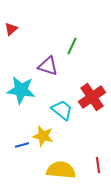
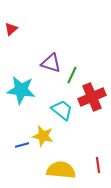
green line: moved 29 px down
purple triangle: moved 3 px right, 3 px up
red cross: rotated 12 degrees clockwise
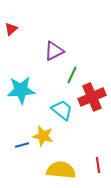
purple triangle: moved 3 px right, 12 px up; rotated 45 degrees counterclockwise
cyan star: rotated 12 degrees counterclockwise
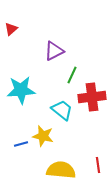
red cross: rotated 16 degrees clockwise
blue line: moved 1 px left, 1 px up
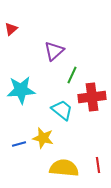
purple triangle: rotated 15 degrees counterclockwise
yellow star: moved 2 px down
blue line: moved 2 px left
yellow semicircle: moved 3 px right, 2 px up
